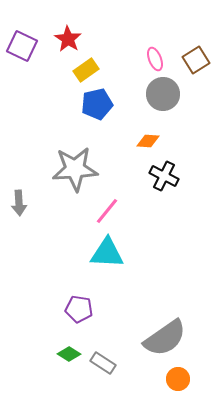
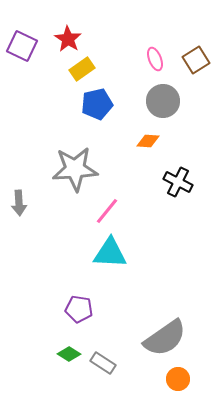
yellow rectangle: moved 4 px left, 1 px up
gray circle: moved 7 px down
black cross: moved 14 px right, 6 px down
cyan triangle: moved 3 px right
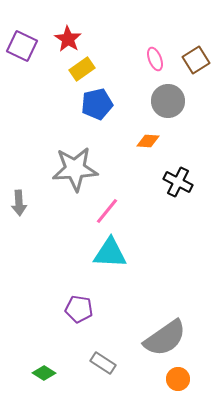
gray circle: moved 5 px right
green diamond: moved 25 px left, 19 px down
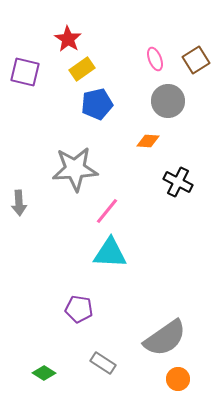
purple square: moved 3 px right, 26 px down; rotated 12 degrees counterclockwise
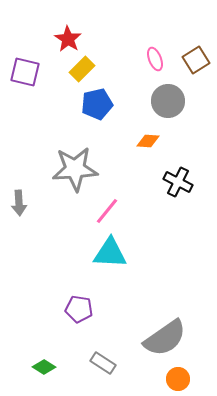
yellow rectangle: rotated 10 degrees counterclockwise
green diamond: moved 6 px up
